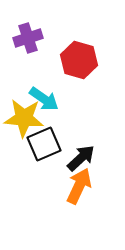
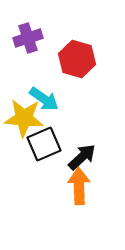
red hexagon: moved 2 px left, 1 px up
black arrow: moved 1 px right, 1 px up
orange arrow: rotated 27 degrees counterclockwise
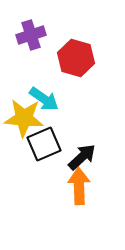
purple cross: moved 3 px right, 3 px up
red hexagon: moved 1 px left, 1 px up
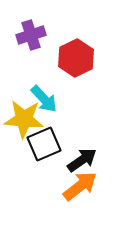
red hexagon: rotated 18 degrees clockwise
cyan arrow: rotated 12 degrees clockwise
yellow star: moved 1 px down
black arrow: moved 3 px down; rotated 8 degrees clockwise
orange arrow: moved 1 px right; rotated 54 degrees clockwise
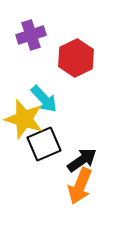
yellow star: rotated 12 degrees clockwise
orange arrow: rotated 150 degrees clockwise
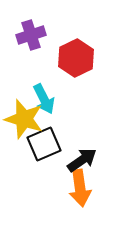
cyan arrow: rotated 16 degrees clockwise
orange arrow: moved 2 px down; rotated 30 degrees counterclockwise
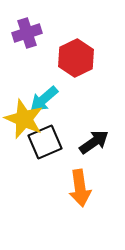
purple cross: moved 4 px left, 2 px up
cyan arrow: rotated 76 degrees clockwise
yellow star: rotated 6 degrees clockwise
black square: moved 1 px right, 2 px up
black arrow: moved 12 px right, 18 px up
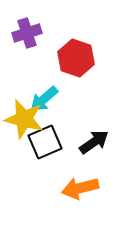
red hexagon: rotated 15 degrees counterclockwise
yellow star: rotated 9 degrees counterclockwise
orange arrow: rotated 84 degrees clockwise
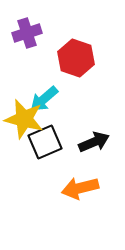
black arrow: rotated 12 degrees clockwise
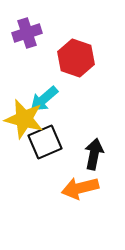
black arrow: moved 12 px down; rotated 56 degrees counterclockwise
